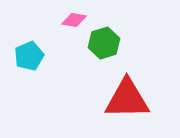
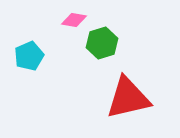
green hexagon: moved 2 px left
red triangle: moved 1 px right, 1 px up; rotated 12 degrees counterclockwise
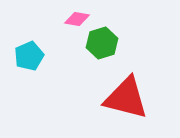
pink diamond: moved 3 px right, 1 px up
red triangle: moved 2 px left; rotated 27 degrees clockwise
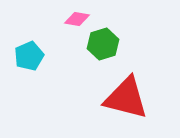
green hexagon: moved 1 px right, 1 px down
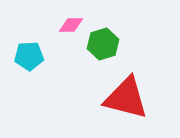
pink diamond: moved 6 px left, 6 px down; rotated 10 degrees counterclockwise
cyan pentagon: rotated 20 degrees clockwise
